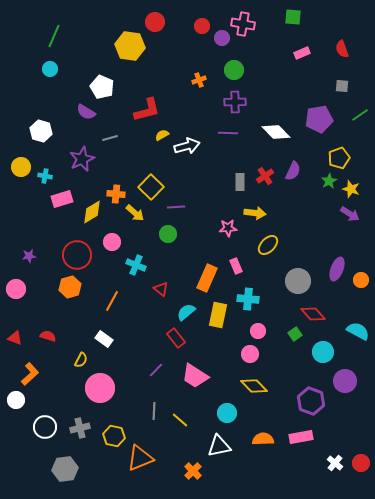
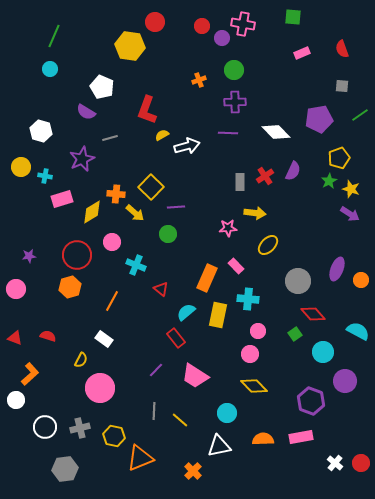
red L-shape at (147, 110): rotated 124 degrees clockwise
pink rectangle at (236, 266): rotated 21 degrees counterclockwise
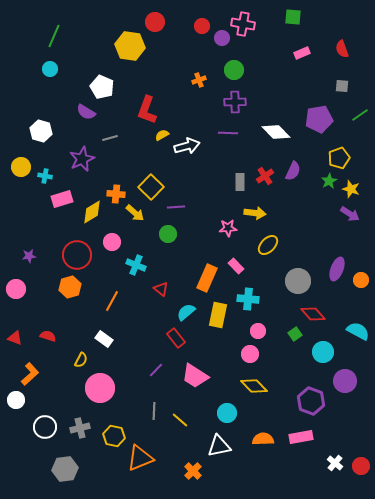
red circle at (361, 463): moved 3 px down
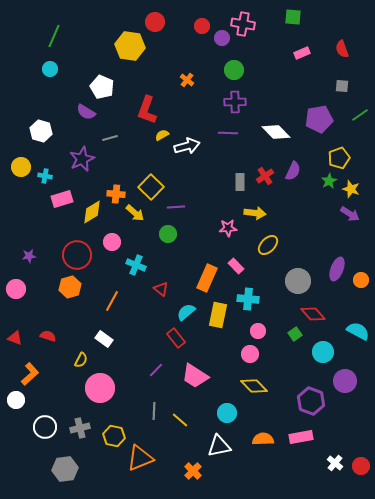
orange cross at (199, 80): moved 12 px left; rotated 32 degrees counterclockwise
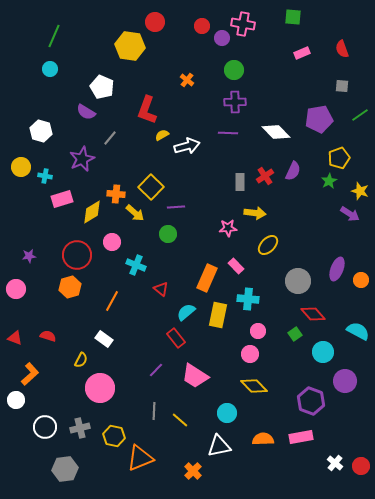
gray line at (110, 138): rotated 35 degrees counterclockwise
yellow star at (351, 189): moved 9 px right, 2 px down
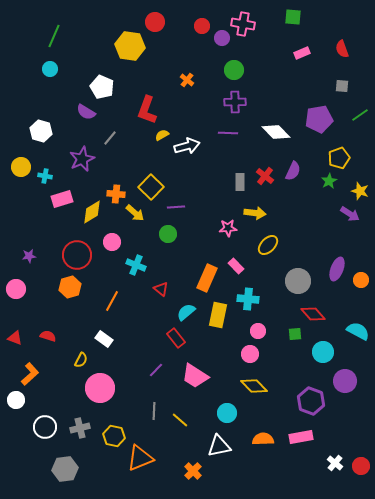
red cross at (265, 176): rotated 18 degrees counterclockwise
green square at (295, 334): rotated 32 degrees clockwise
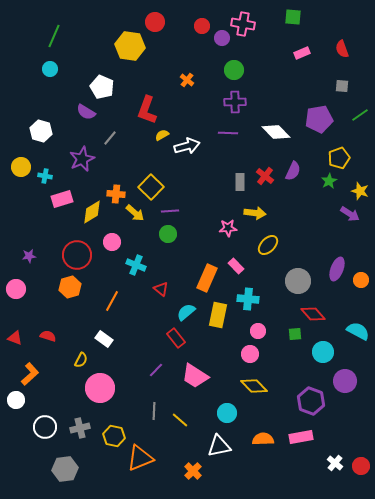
purple line at (176, 207): moved 6 px left, 4 px down
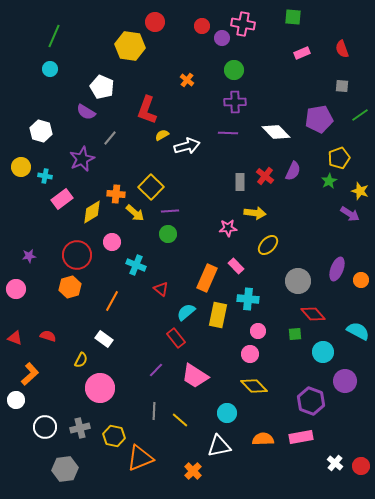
pink rectangle at (62, 199): rotated 20 degrees counterclockwise
